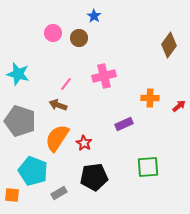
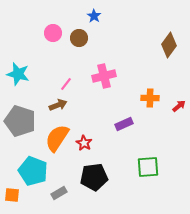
brown arrow: rotated 138 degrees clockwise
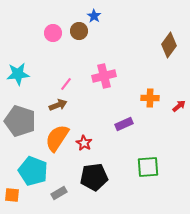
brown circle: moved 7 px up
cyan star: rotated 20 degrees counterclockwise
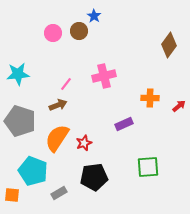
red star: rotated 21 degrees clockwise
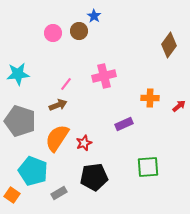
orange square: rotated 28 degrees clockwise
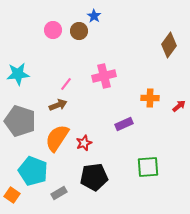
pink circle: moved 3 px up
